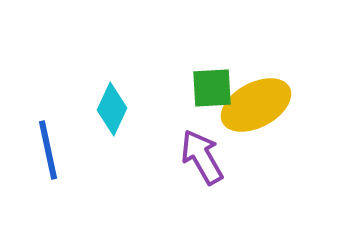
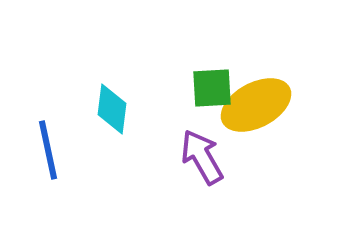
cyan diamond: rotated 18 degrees counterclockwise
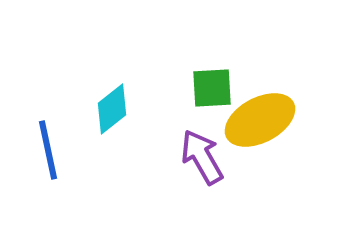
yellow ellipse: moved 4 px right, 15 px down
cyan diamond: rotated 45 degrees clockwise
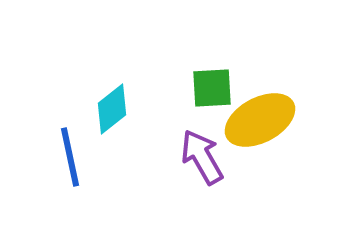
blue line: moved 22 px right, 7 px down
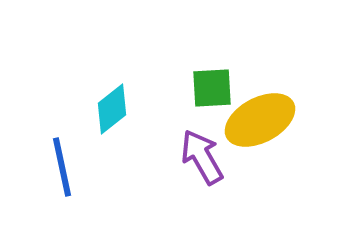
blue line: moved 8 px left, 10 px down
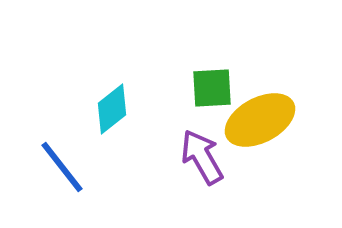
blue line: rotated 26 degrees counterclockwise
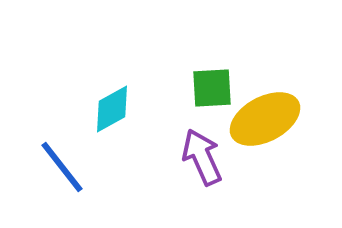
cyan diamond: rotated 9 degrees clockwise
yellow ellipse: moved 5 px right, 1 px up
purple arrow: rotated 6 degrees clockwise
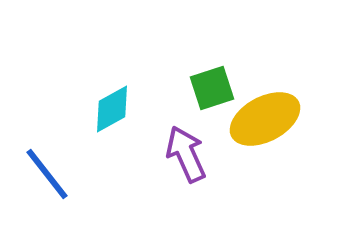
green square: rotated 15 degrees counterclockwise
purple arrow: moved 16 px left, 3 px up
blue line: moved 15 px left, 7 px down
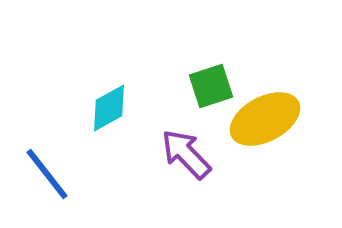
green square: moved 1 px left, 2 px up
cyan diamond: moved 3 px left, 1 px up
purple arrow: rotated 20 degrees counterclockwise
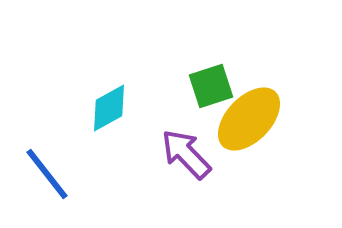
yellow ellipse: moved 16 px left; rotated 18 degrees counterclockwise
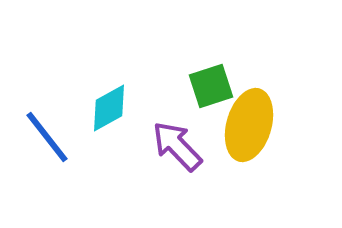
yellow ellipse: moved 6 px down; rotated 28 degrees counterclockwise
purple arrow: moved 9 px left, 8 px up
blue line: moved 37 px up
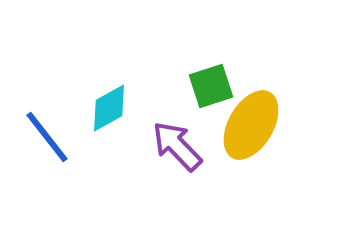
yellow ellipse: moved 2 px right; rotated 14 degrees clockwise
